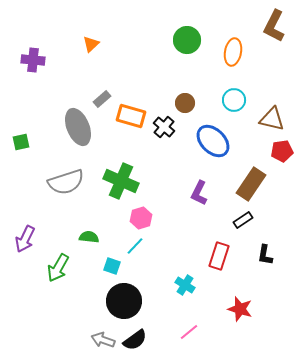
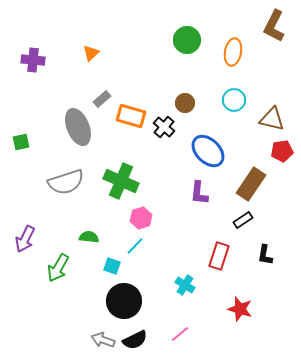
orange triangle: moved 9 px down
blue ellipse: moved 5 px left, 10 px down
purple L-shape: rotated 20 degrees counterclockwise
pink line: moved 9 px left, 2 px down
black semicircle: rotated 10 degrees clockwise
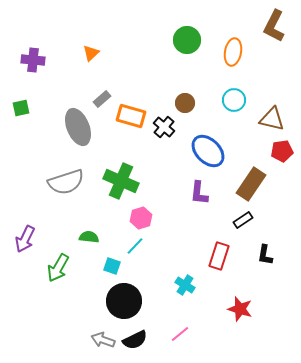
green square: moved 34 px up
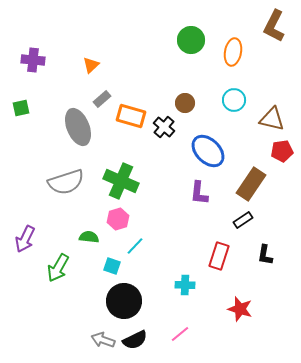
green circle: moved 4 px right
orange triangle: moved 12 px down
pink hexagon: moved 23 px left, 1 px down
cyan cross: rotated 30 degrees counterclockwise
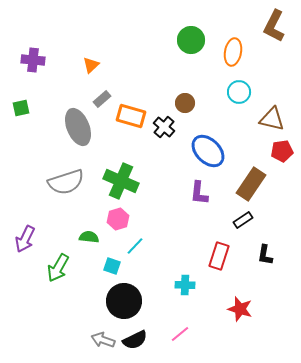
cyan circle: moved 5 px right, 8 px up
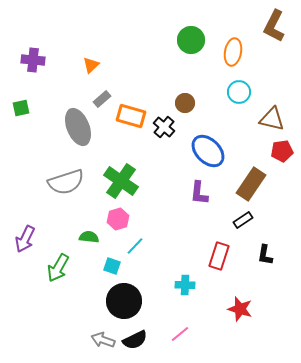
green cross: rotated 12 degrees clockwise
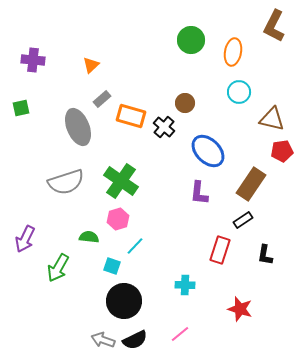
red rectangle: moved 1 px right, 6 px up
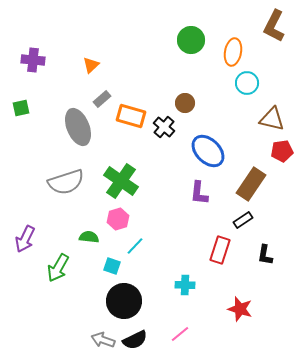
cyan circle: moved 8 px right, 9 px up
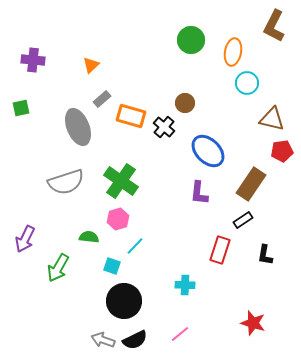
red star: moved 13 px right, 14 px down
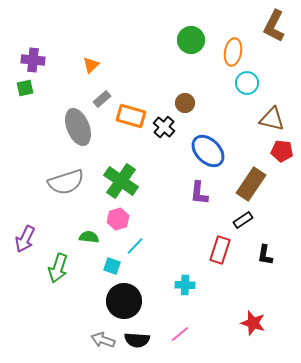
green square: moved 4 px right, 20 px up
red pentagon: rotated 15 degrees clockwise
green arrow: rotated 12 degrees counterclockwise
black semicircle: moved 2 px right; rotated 30 degrees clockwise
